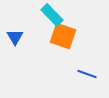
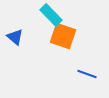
cyan rectangle: moved 1 px left
blue triangle: rotated 18 degrees counterclockwise
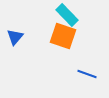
cyan rectangle: moved 16 px right
blue triangle: rotated 30 degrees clockwise
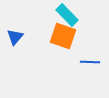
blue line: moved 3 px right, 12 px up; rotated 18 degrees counterclockwise
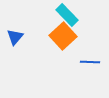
orange square: rotated 28 degrees clockwise
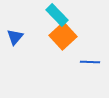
cyan rectangle: moved 10 px left
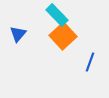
blue triangle: moved 3 px right, 3 px up
blue line: rotated 72 degrees counterclockwise
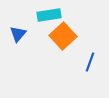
cyan rectangle: moved 8 px left; rotated 55 degrees counterclockwise
